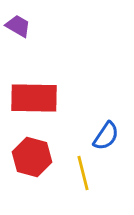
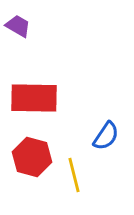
yellow line: moved 9 px left, 2 px down
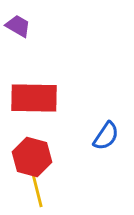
yellow line: moved 37 px left, 15 px down
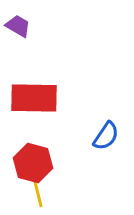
red hexagon: moved 1 px right, 6 px down
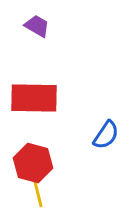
purple trapezoid: moved 19 px right
blue semicircle: moved 1 px up
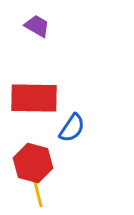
blue semicircle: moved 34 px left, 7 px up
